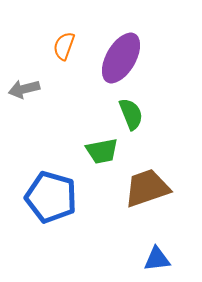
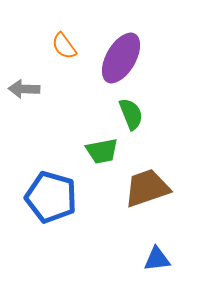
orange semicircle: rotated 56 degrees counterclockwise
gray arrow: rotated 16 degrees clockwise
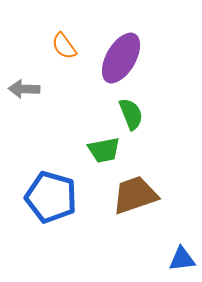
green trapezoid: moved 2 px right, 1 px up
brown trapezoid: moved 12 px left, 7 px down
blue triangle: moved 25 px right
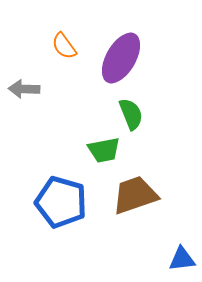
blue pentagon: moved 10 px right, 5 px down
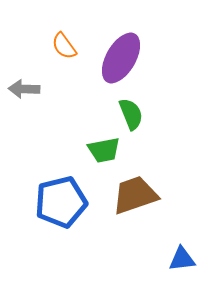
blue pentagon: rotated 30 degrees counterclockwise
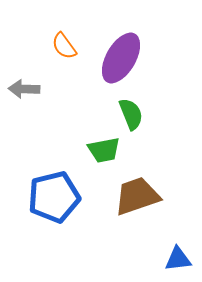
brown trapezoid: moved 2 px right, 1 px down
blue pentagon: moved 7 px left, 5 px up
blue triangle: moved 4 px left
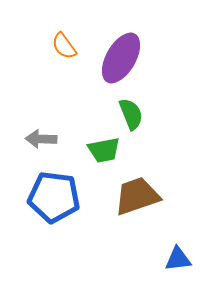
gray arrow: moved 17 px right, 50 px down
blue pentagon: rotated 21 degrees clockwise
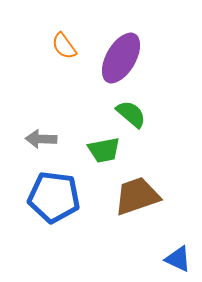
green semicircle: rotated 28 degrees counterclockwise
blue triangle: rotated 32 degrees clockwise
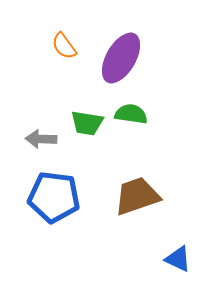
green semicircle: rotated 32 degrees counterclockwise
green trapezoid: moved 17 px left, 27 px up; rotated 20 degrees clockwise
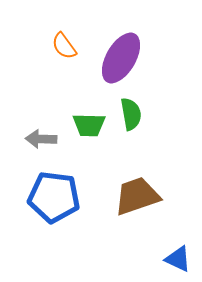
green semicircle: rotated 72 degrees clockwise
green trapezoid: moved 2 px right, 2 px down; rotated 8 degrees counterclockwise
